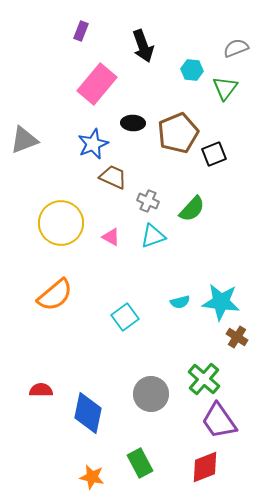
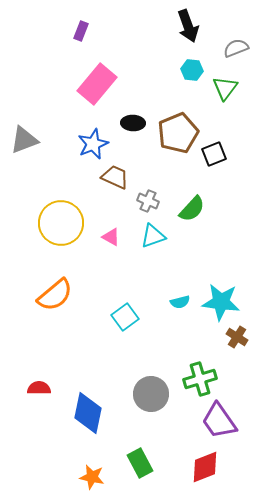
black arrow: moved 45 px right, 20 px up
brown trapezoid: moved 2 px right
green cross: moved 4 px left; rotated 32 degrees clockwise
red semicircle: moved 2 px left, 2 px up
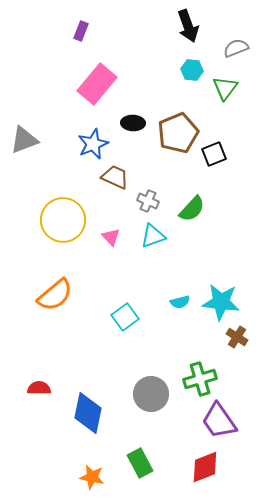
yellow circle: moved 2 px right, 3 px up
pink triangle: rotated 18 degrees clockwise
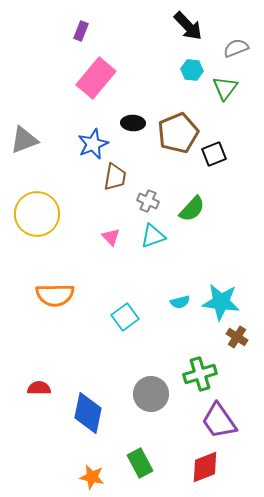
black arrow: rotated 24 degrees counterclockwise
pink rectangle: moved 1 px left, 6 px up
brown trapezoid: rotated 76 degrees clockwise
yellow circle: moved 26 px left, 6 px up
orange semicircle: rotated 39 degrees clockwise
green cross: moved 5 px up
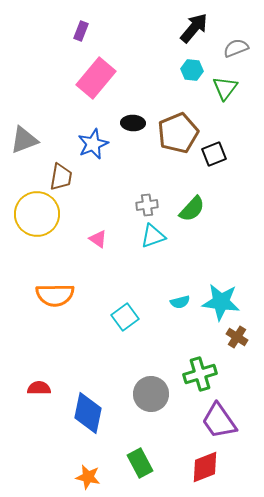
black arrow: moved 6 px right, 2 px down; rotated 96 degrees counterclockwise
brown trapezoid: moved 54 px left
gray cross: moved 1 px left, 4 px down; rotated 30 degrees counterclockwise
pink triangle: moved 13 px left, 2 px down; rotated 12 degrees counterclockwise
orange star: moved 4 px left
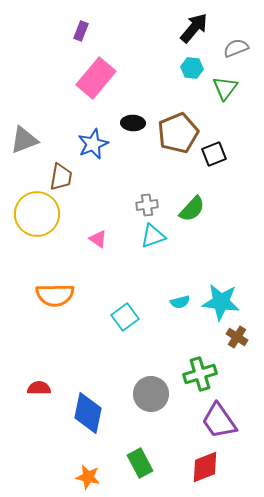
cyan hexagon: moved 2 px up
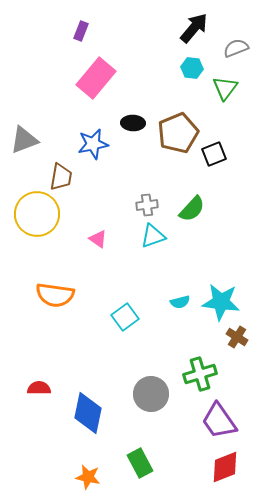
blue star: rotated 12 degrees clockwise
orange semicircle: rotated 9 degrees clockwise
red diamond: moved 20 px right
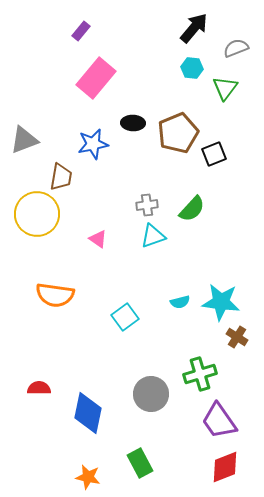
purple rectangle: rotated 18 degrees clockwise
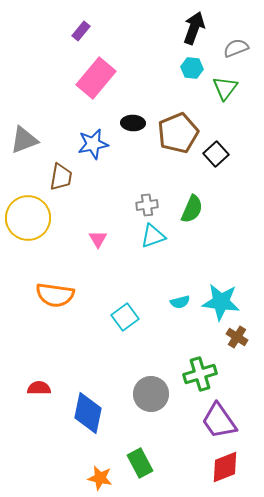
black arrow: rotated 20 degrees counterclockwise
black square: moved 2 px right; rotated 20 degrees counterclockwise
green semicircle: rotated 20 degrees counterclockwise
yellow circle: moved 9 px left, 4 px down
pink triangle: rotated 24 degrees clockwise
orange star: moved 12 px right, 1 px down
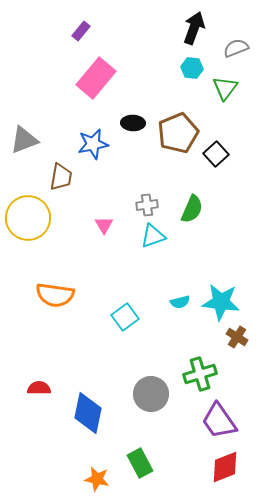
pink triangle: moved 6 px right, 14 px up
orange star: moved 3 px left, 1 px down
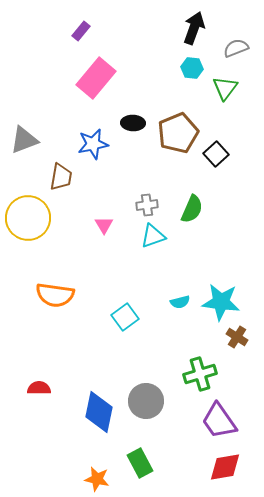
gray circle: moved 5 px left, 7 px down
blue diamond: moved 11 px right, 1 px up
red diamond: rotated 12 degrees clockwise
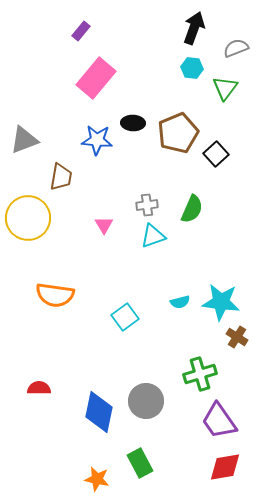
blue star: moved 4 px right, 4 px up; rotated 16 degrees clockwise
